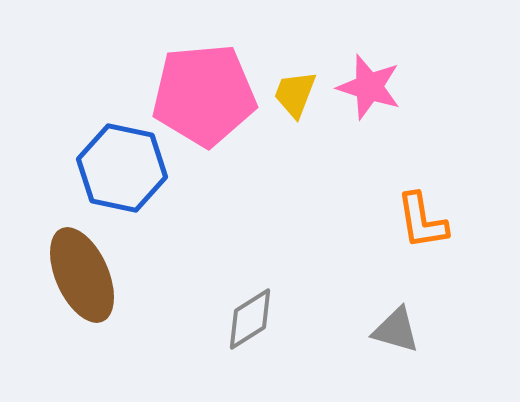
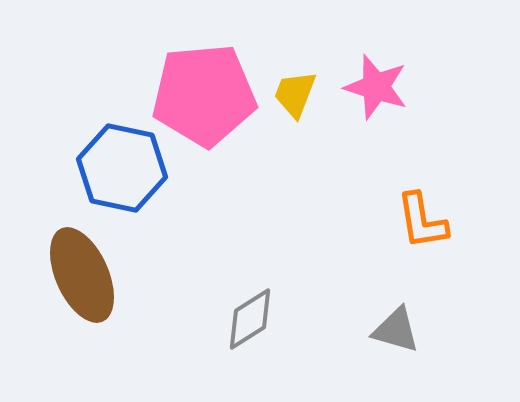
pink star: moved 7 px right
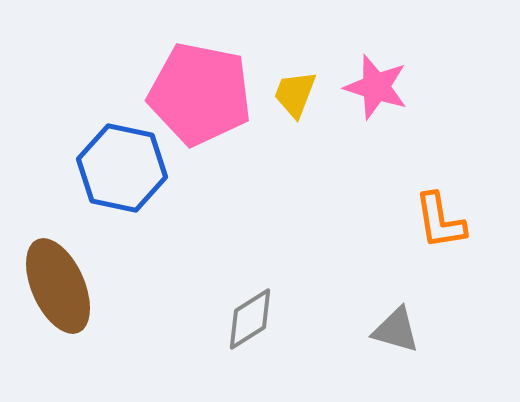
pink pentagon: moved 4 px left, 1 px up; rotated 16 degrees clockwise
orange L-shape: moved 18 px right
brown ellipse: moved 24 px left, 11 px down
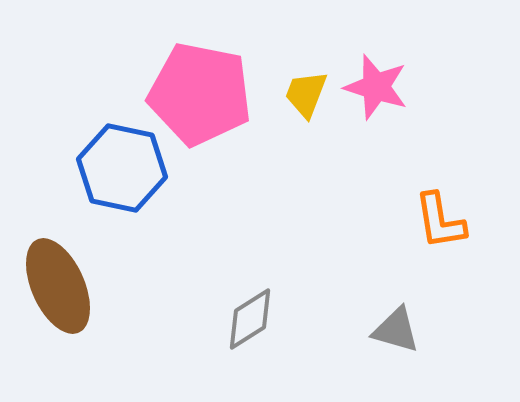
yellow trapezoid: moved 11 px right
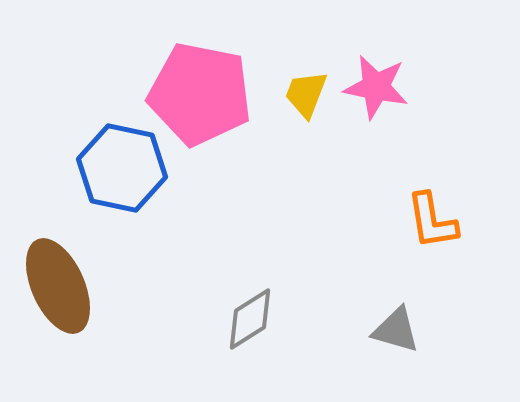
pink star: rotated 6 degrees counterclockwise
orange L-shape: moved 8 px left
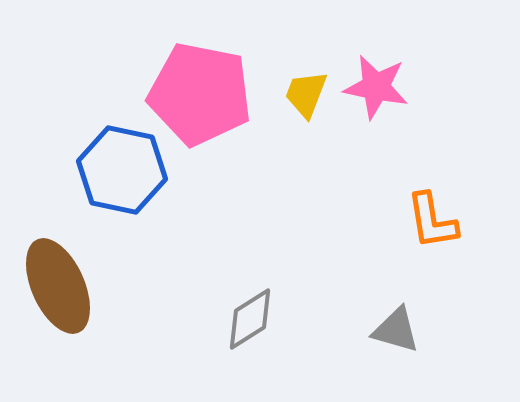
blue hexagon: moved 2 px down
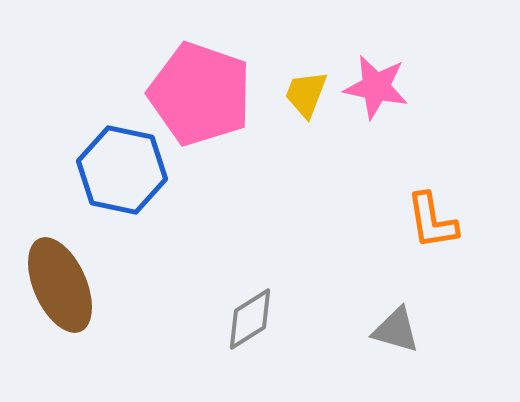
pink pentagon: rotated 8 degrees clockwise
brown ellipse: moved 2 px right, 1 px up
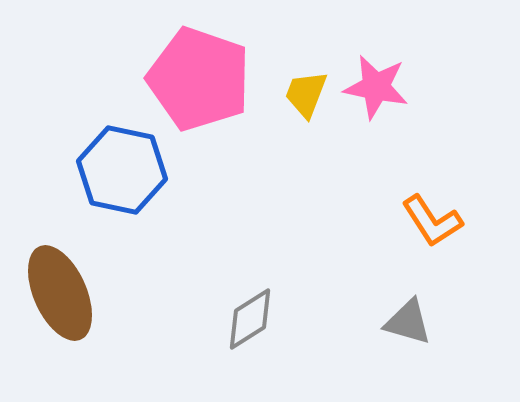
pink pentagon: moved 1 px left, 15 px up
orange L-shape: rotated 24 degrees counterclockwise
brown ellipse: moved 8 px down
gray triangle: moved 12 px right, 8 px up
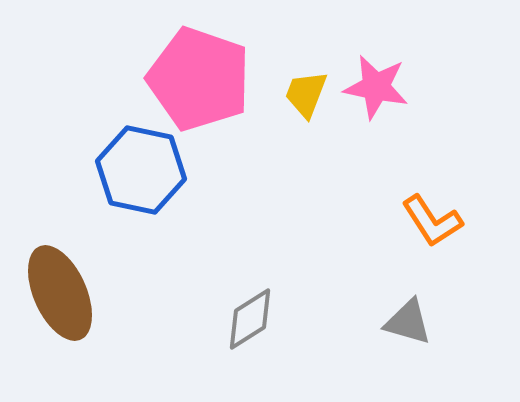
blue hexagon: moved 19 px right
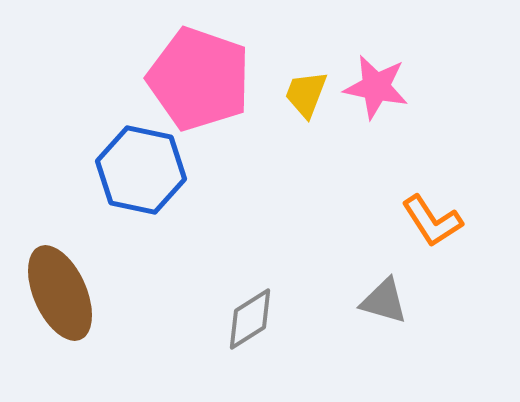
gray triangle: moved 24 px left, 21 px up
